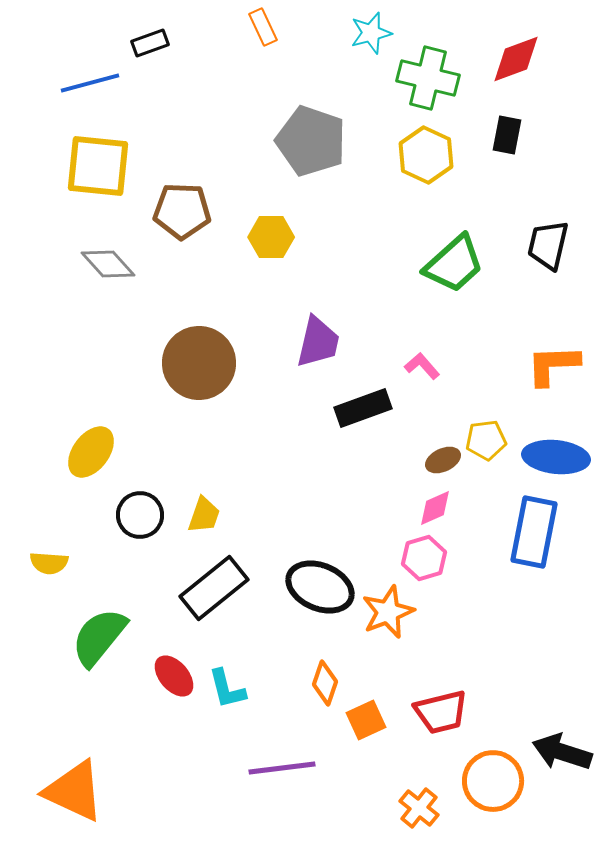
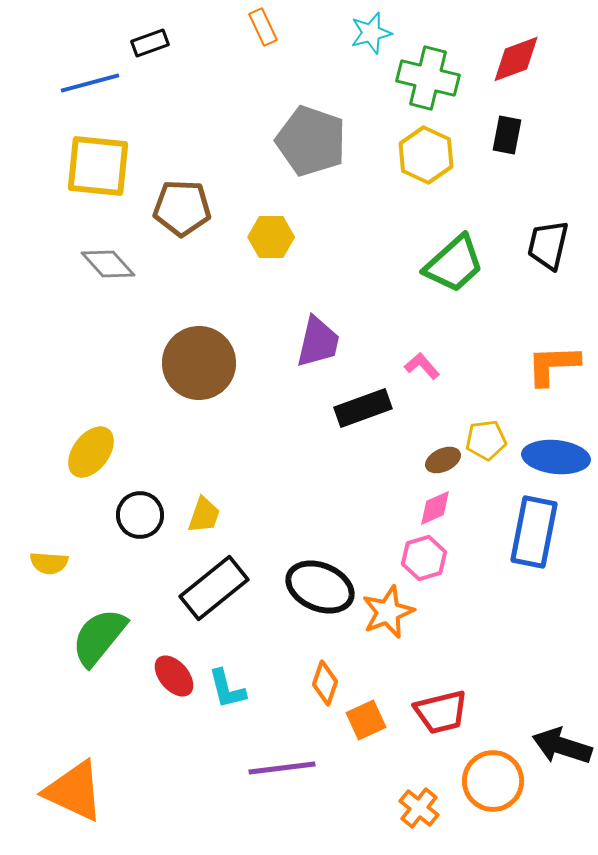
brown pentagon at (182, 211): moved 3 px up
black arrow at (562, 752): moved 6 px up
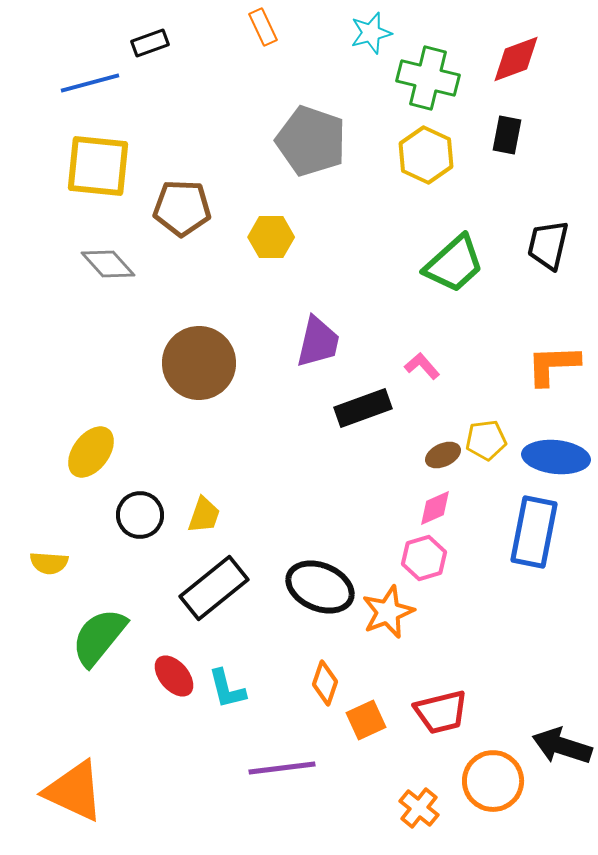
brown ellipse at (443, 460): moved 5 px up
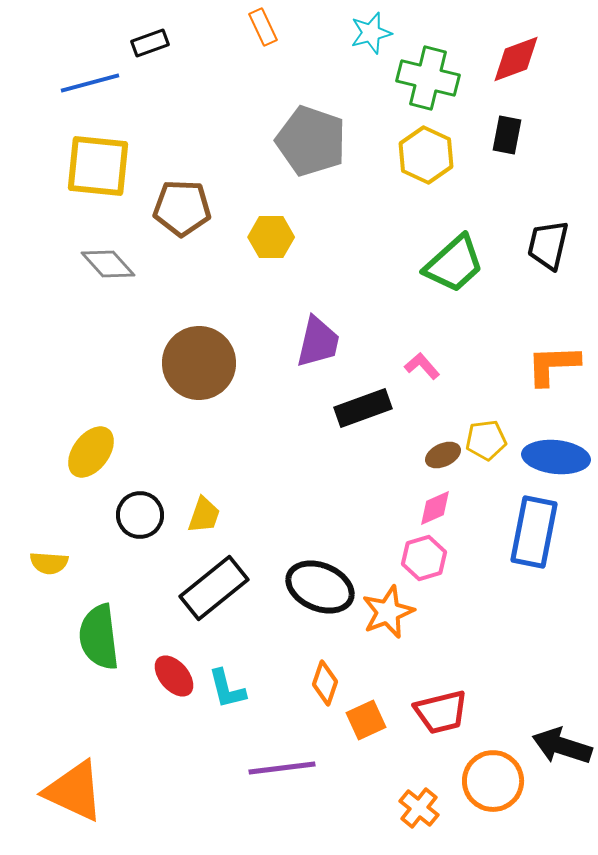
green semicircle at (99, 637): rotated 46 degrees counterclockwise
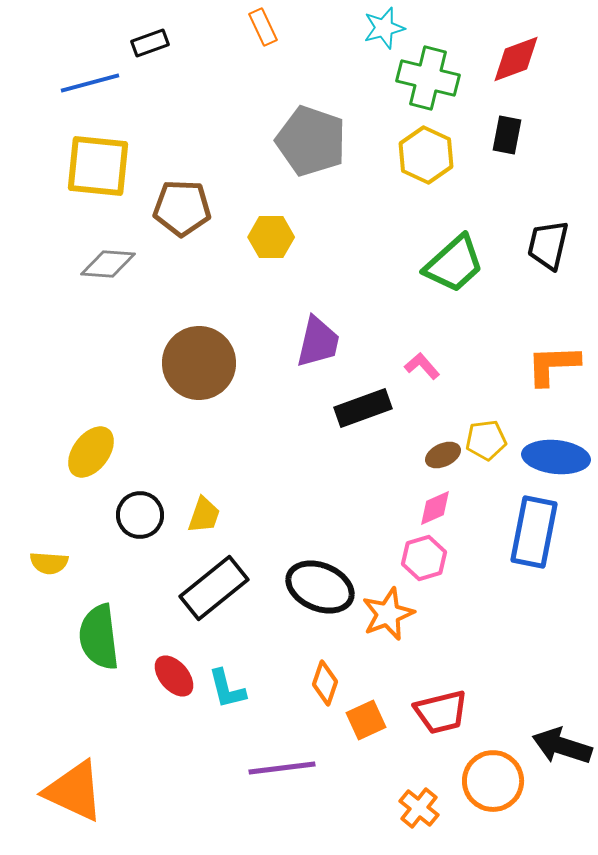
cyan star at (371, 33): moved 13 px right, 5 px up
gray diamond at (108, 264): rotated 44 degrees counterclockwise
orange star at (388, 612): moved 2 px down
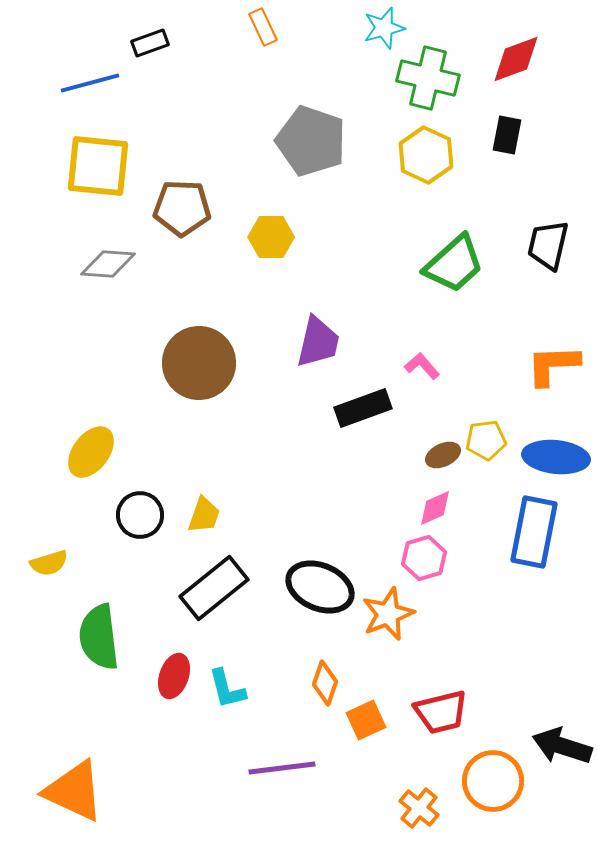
yellow semicircle at (49, 563): rotated 21 degrees counterclockwise
red ellipse at (174, 676): rotated 60 degrees clockwise
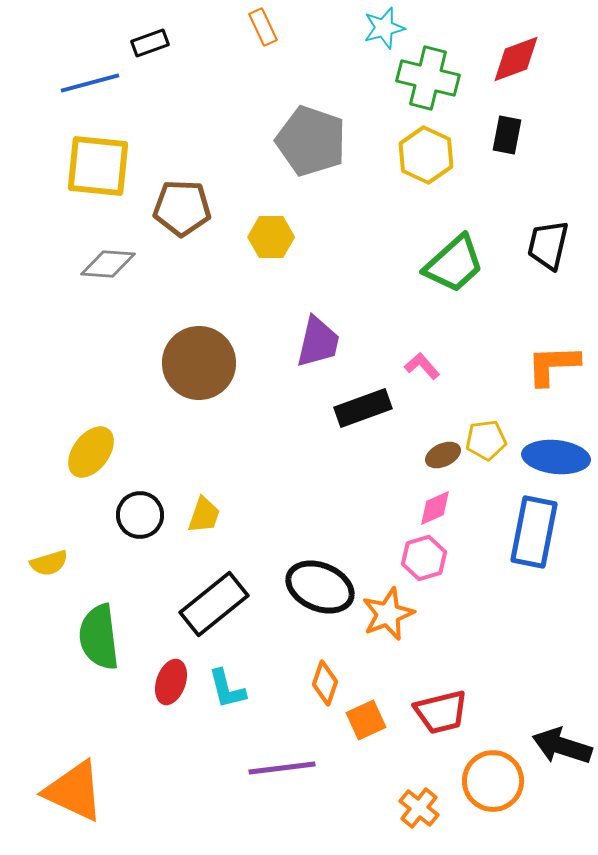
black rectangle at (214, 588): moved 16 px down
red ellipse at (174, 676): moved 3 px left, 6 px down
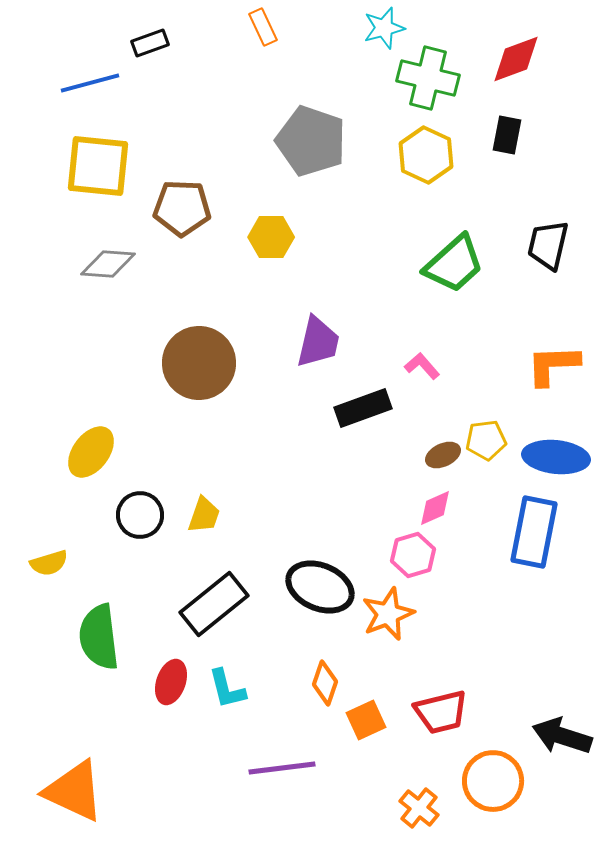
pink hexagon at (424, 558): moved 11 px left, 3 px up
black arrow at (562, 746): moved 10 px up
